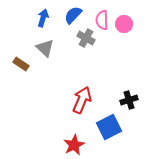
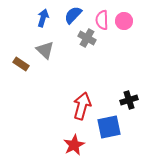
pink circle: moved 3 px up
gray cross: moved 1 px right
gray triangle: moved 2 px down
red arrow: moved 6 px down; rotated 8 degrees counterclockwise
blue square: rotated 15 degrees clockwise
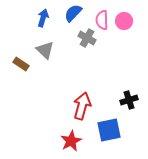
blue semicircle: moved 2 px up
blue square: moved 3 px down
red star: moved 3 px left, 4 px up
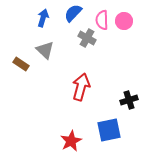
red arrow: moved 1 px left, 19 px up
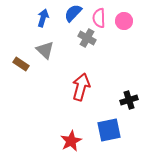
pink semicircle: moved 3 px left, 2 px up
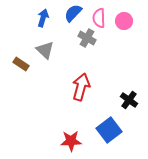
black cross: rotated 36 degrees counterclockwise
blue square: rotated 25 degrees counterclockwise
red star: rotated 25 degrees clockwise
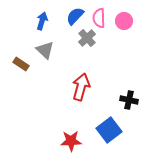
blue semicircle: moved 2 px right, 3 px down
blue arrow: moved 1 px left, 3 px down
gray cross: rotated 18 degrees clockwise
black cross: rotated 24 degrees counterclockwise
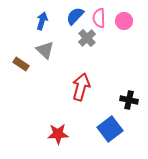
blue square: moved 1 px right, 1 px up
red star: moved 13 px left, 7 px up
